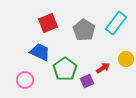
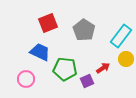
cyan rectangle: moved 5 px right, 13 px down
green pentagon: rotated 30 degrees counterclockwise
pink circle: moved 1 px right, 1 px up
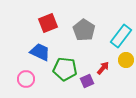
yellow circle: moved 1 px down
red arrow: rotated 16 degrees counterclockwise
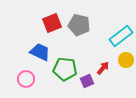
red square: moved 4 px right
gray pentagon: moved 5 px left, 5 px up; rotated 20 degrees counterclockwise
cyan rectangle: rotated 15 degrees clockwise
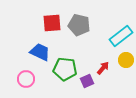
red square: rotated 18 degrees clockwise
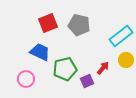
red square: moved 4 px left; rotated 18 degrees counterclockwise
green pentagon: rotated 20 degrees counterclockwise
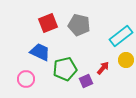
purple square: moved 1 px left
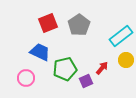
gray pentagon: rotated 25 degrees clockwise
red arrow: moved 1 px left
pink circle: moved 1 px up
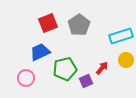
cyan rectangle: rotated 20 degrees clockwise
blue trapezoid: rotated 50 degrees counterclockwise
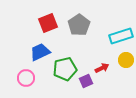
red arrow: rotated 24 degrees clockwise
